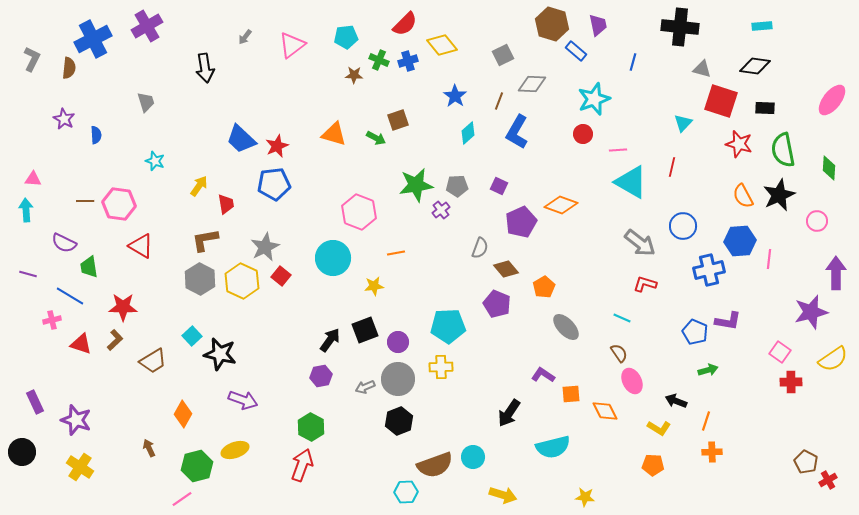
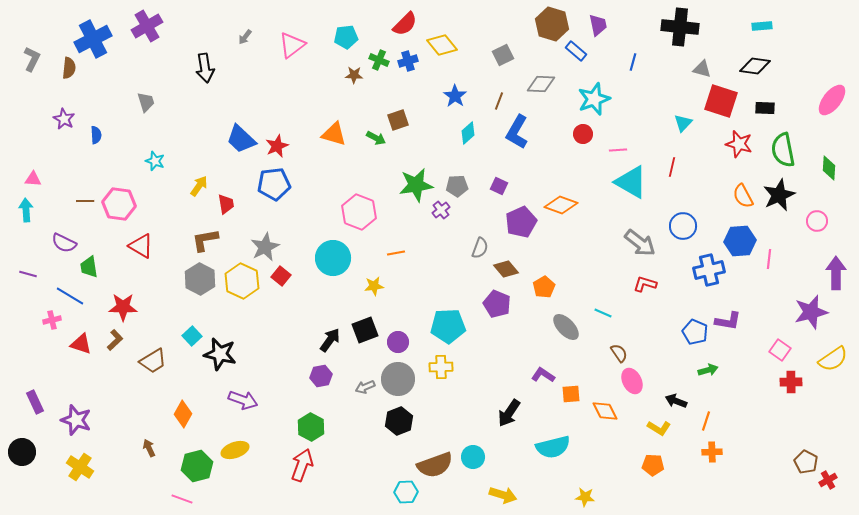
gray diamond at (532, 84): moved 9 px right
cyan line at (622, 318): moved 19 px left, 5 px up
pink square at (780, 352): moved 2 px up
pink line at (182, 499): rotated 55 degrees clockwise
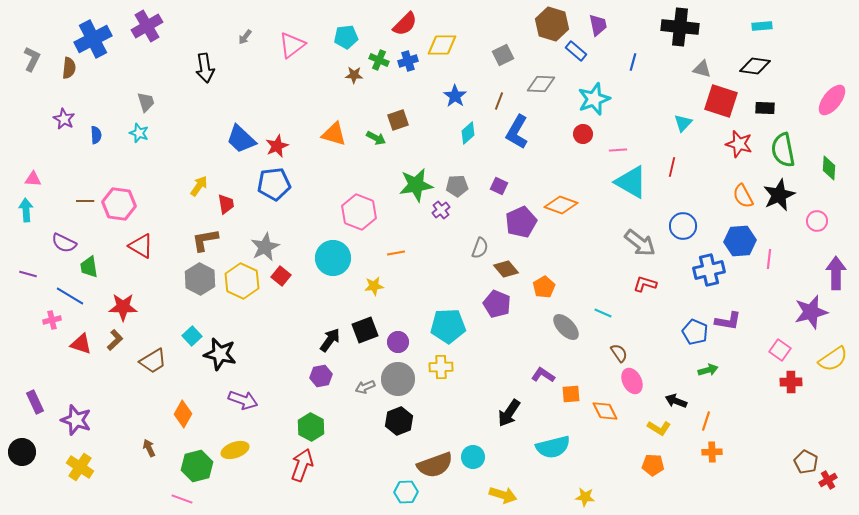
yellow diamond at (442, 45): rotated 52 degrees counterclockwise
cyan star at (155, 161): moved 16 px left, 28 px up
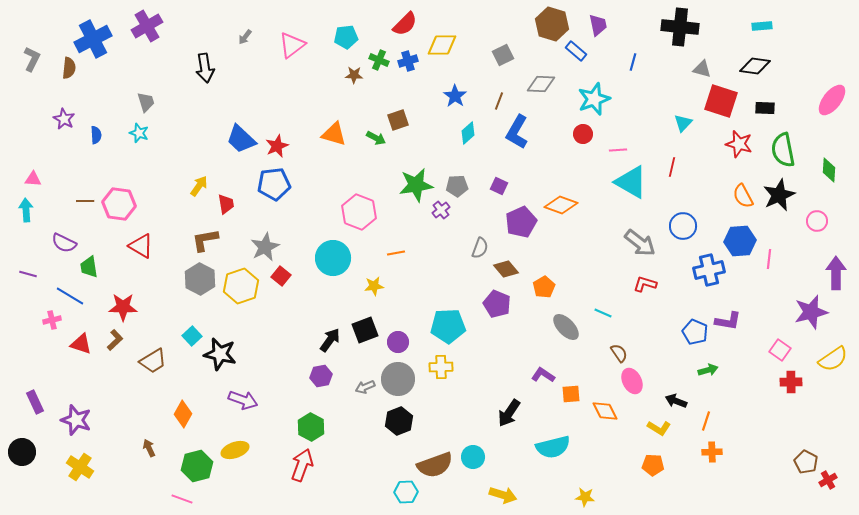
green diamond at (829, 168): moved 2 px down
yellow hexagon at (242, 281): moved 1 px left, 5 px down; rotated 16 degrees clockwise
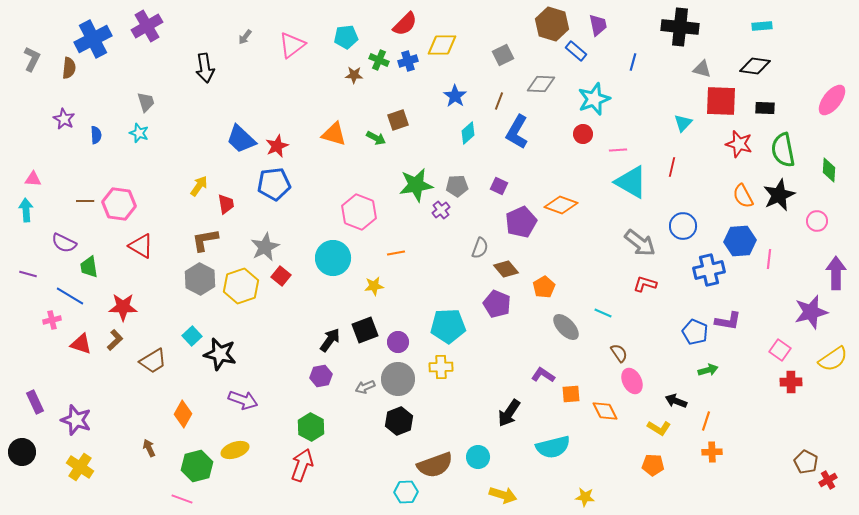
red square at (721, 101): rotated 16 degrees counterclockwise
cyan circle at (473, 457): moved 5 px right
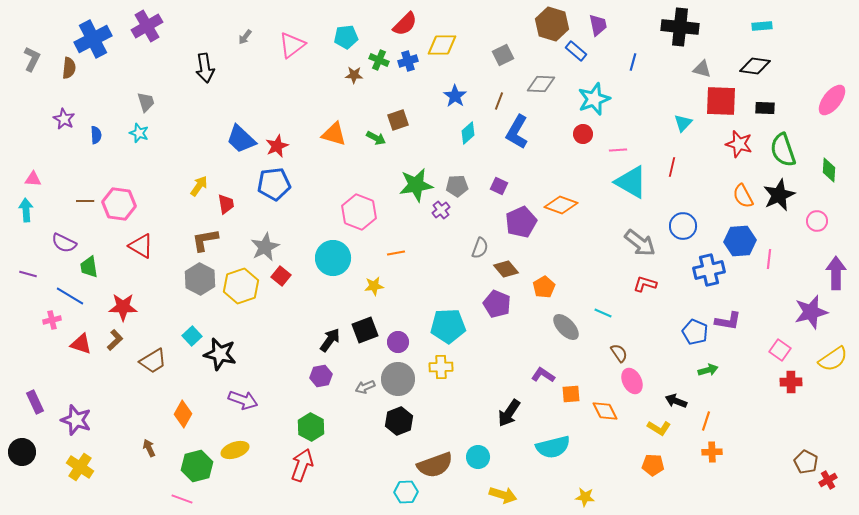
green semicircle at (783, 150): rotated 8 degrees counterclockwise
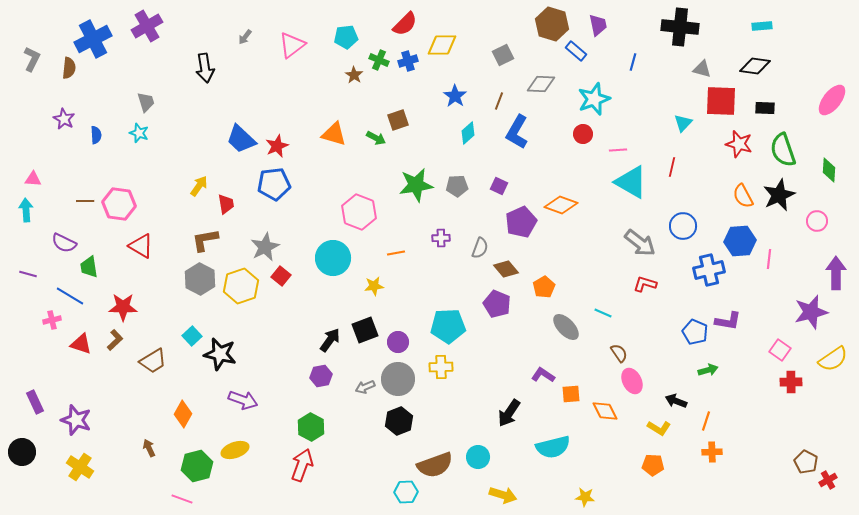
brown star at (354, 75): rotated 30 degrees clockwise
purple cross at (441, 210): moved 28 px down; rotated 36 degrees clockwise
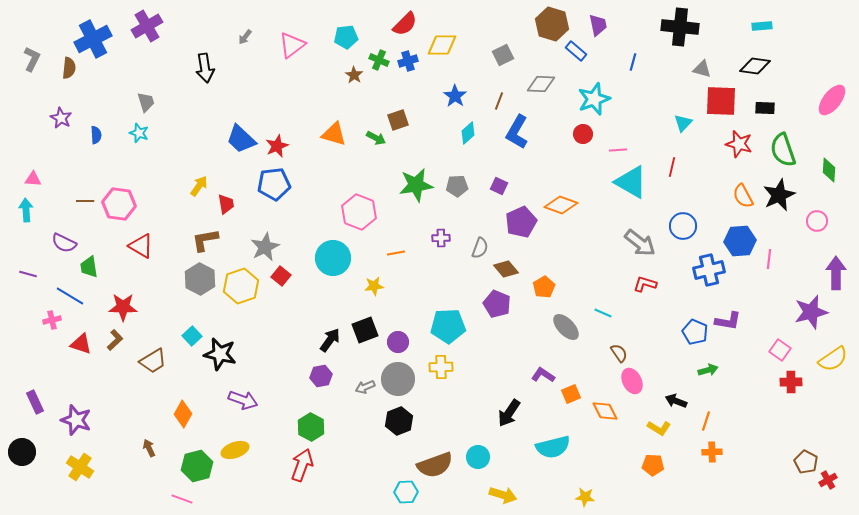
purple star at (64, 119): moved 3 px left, 1 px up
orange square at (571, 394): rotated 18 degrees counterclockwise
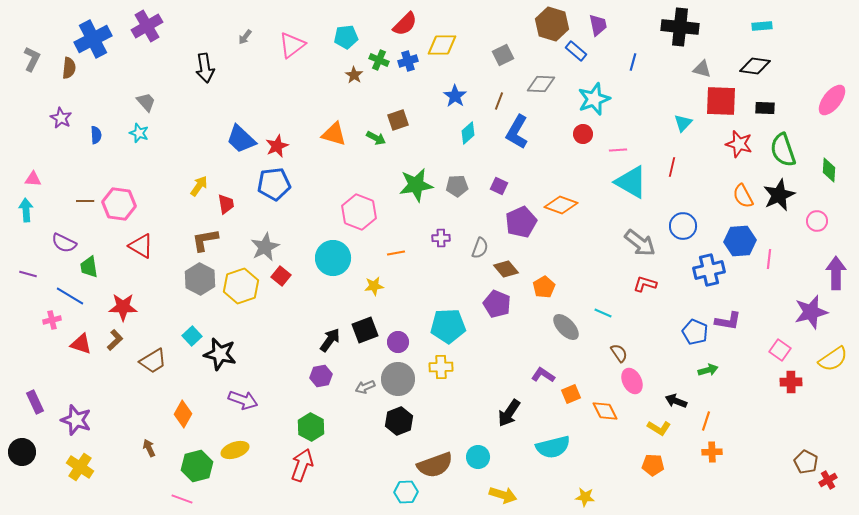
gray trapezoid at (146, 102): rotated 25 degrees counterclockwise
